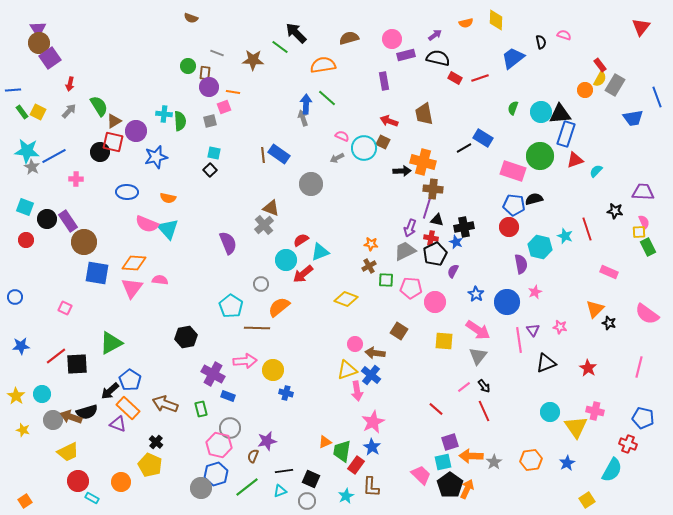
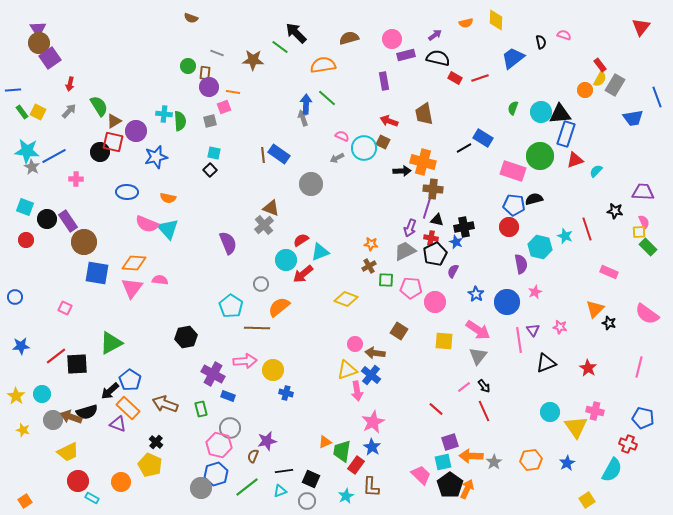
green rectangle at (648, 247): rotated 18 degrees counterclockwise
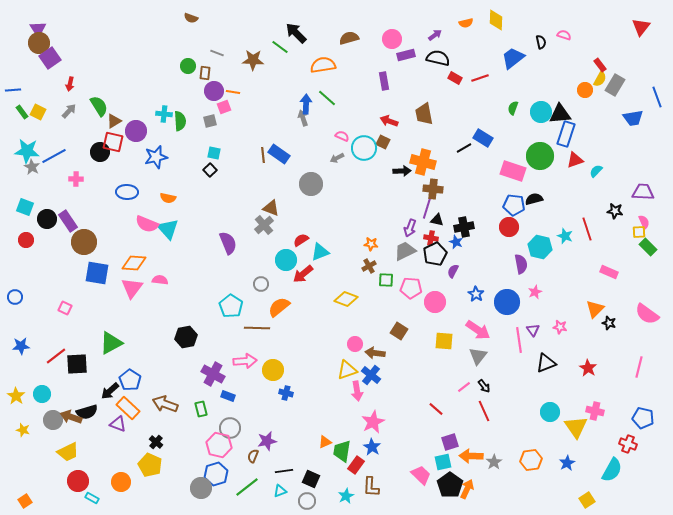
purple circle at (209, 87): moved 5 px right, 4 px down
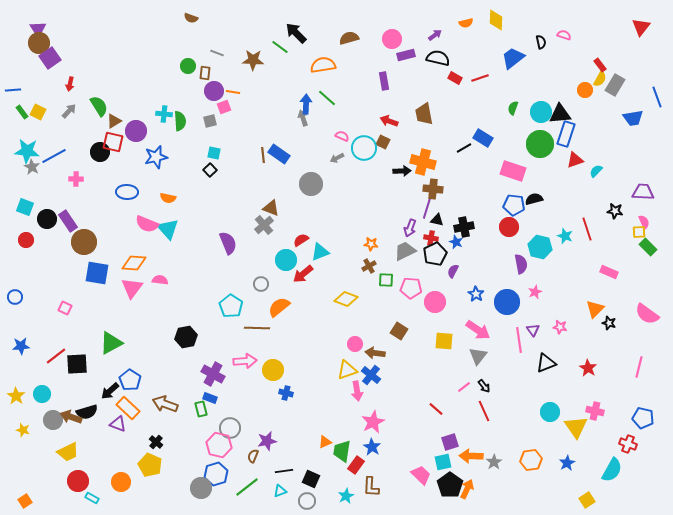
green circle at (540, 156): moved 12 px up
blue rectangle at (228, 396): moved 18 px left, 2 px down
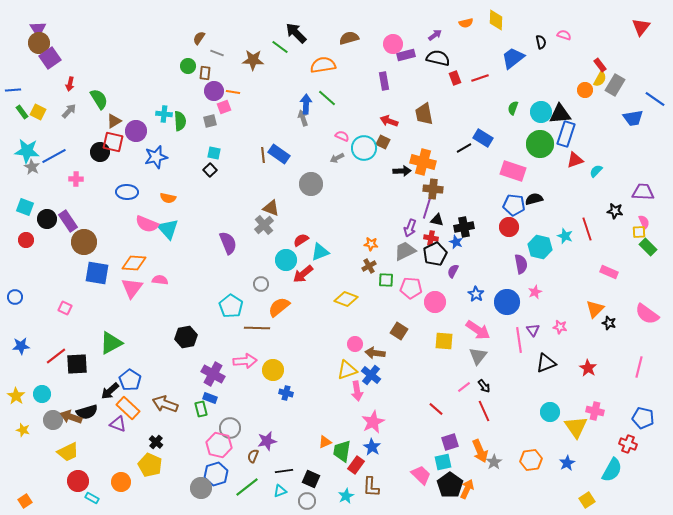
brown semicircle at (191, 18): moved 8 px right, 20 px down; rotated 104 degrees clockwise
pink circle at (392, 39): moved 1 px right, 5 px down
red rectangle at (455, 78): rotated 40 degrees clockwise
blue line at (657, 97): moved 2 px left, 2 px down; rotated 35 degrees counterclockwise
green semicircle at (99, 106): moved 7 px up
orange arrow at (471, 456): moved 9 px right, 5 px up; rotated 115 degrees counterclockwise
